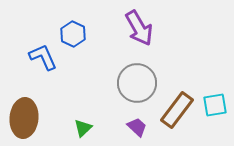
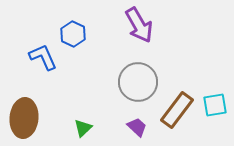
purple arrow: moved 3 px up
gray circle: moved 1 px right, 1 px up
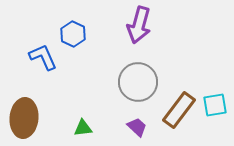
purple arrow: rotated 45 degrees clockwise
brown rectangle: moved 2 px right
green triangle: rotated 36 degrees clockwise
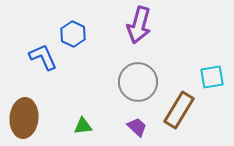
cyan square: moved 3 px left, 28 px up
brown rectangle: rotated 6 degrees counterclockwise
green triangle: moved 2 px up
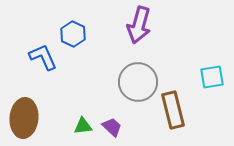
brown rectangle: moved 6 px left; rotated 45 degrees counterclockwise
purple trapezoid: moved 25 px left
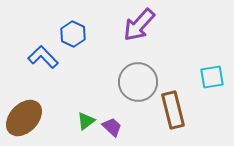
purple arrow: rotated 27 degrees clockwise
blue L-shape: rotated 20 degrees counterclockwise
brown ellipse: rotated 39 degrees clockwise
green triangle: moved 3 px right, 5 px up; rotated 30 degrees counterclockwise
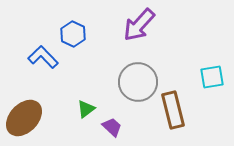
green triangle: moved 12 px up
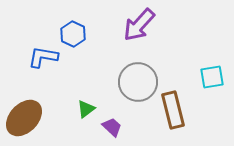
blue L-shape: rotated 36 degrees counterclockwise
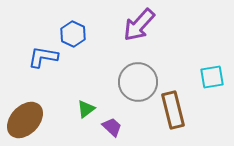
brown ellipse: moved 1 px right, 2 px down
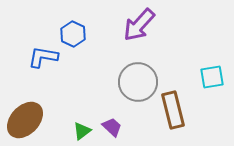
green triangle: moved 4 px left, 22 px down
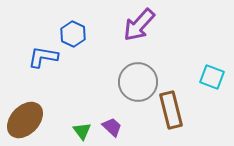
cyan square: rotated 30 degrees clockwise
brown rectangle: moved 2 px left
green triangle: rotated 30 degrees counterclockwise
